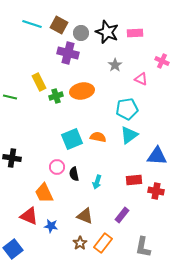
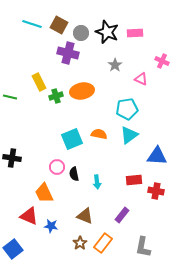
orange semicircle: moved 1 px right, 3 px up
cyan arrow: rotated 24 degrees counterclockwise
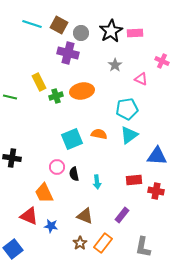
black star: moved 4 px right, 1 px up; rotated 20 degrees clockwise
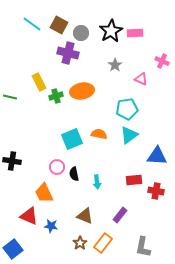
cyan line: rotated 18 degrees clockwise
black cross: moved 3 px down
purple rectangle: moved 2 px left
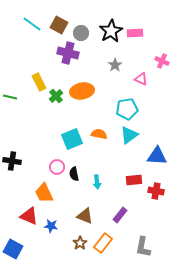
green cross: rotated 24 degrees counterclockwise
blue square: rotated 24 degrees counterclockwise
